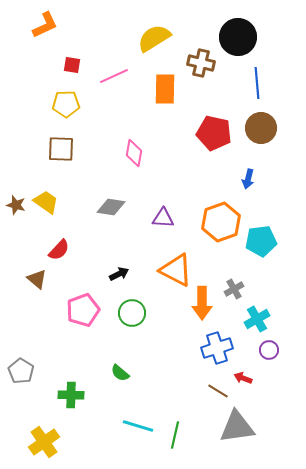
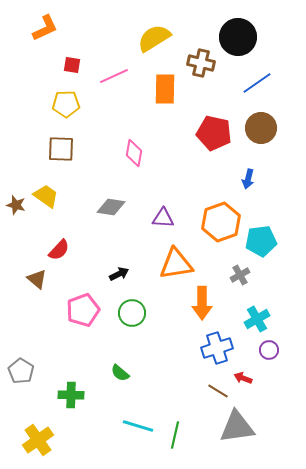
orange L-shape: moved 3 px down
blue line: rotated 60 degrees clockwise
yellow trapezoid: moved 6 px up
orange triangle: moved 6 px up; rotated 36 degrees counterclockwise
gray cross: moved 6 px right, 14 px up
yellow cross: moved 6 px left, 2 px up
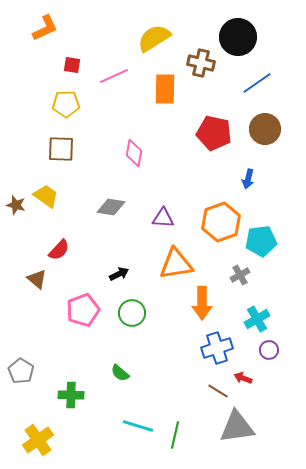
brown circle: moved 4 px right, 1 px down
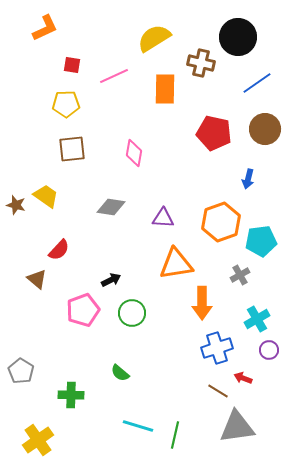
brown square: moved 11 px right; rotated 8 degrees counterclockwise
black arrow: moved 8 px left, 6 px down
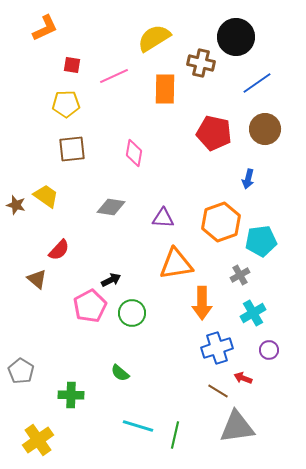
black circle: moved 2 px left
pink pentagon: moved 7 px right, 4 px up; rotated 8 degrees counterclockwise
cyan cross: moved 4 px left, 6 px up
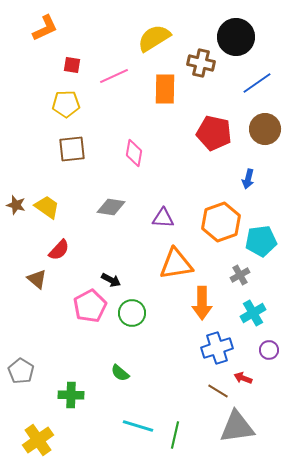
yellow trapezoid: moved 1 px right, 11 px down
black arrow: rotated 54 degrees clockwise
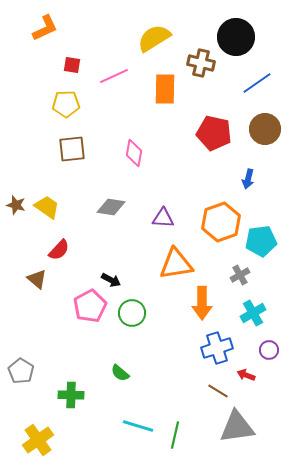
red arrow: moved 3 px right, 3 px up
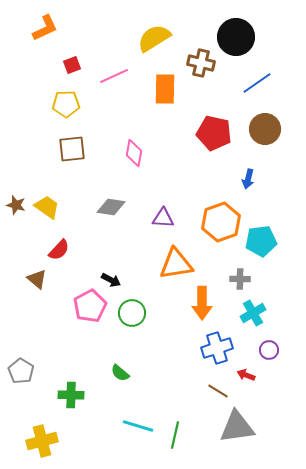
red square: rotated 30 degrees counterclockwise
gray cross: moved 4 px down; rotated 30 degrees clockwise
yellow cross: moved 4 px right, 1 px down; rotated 20 degrees clockwise
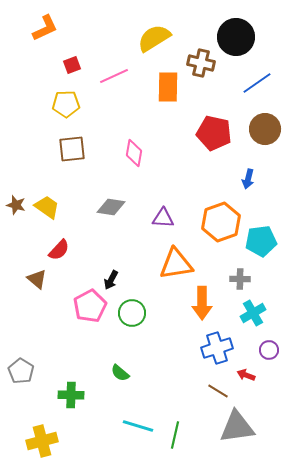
orange rectangle: moved 3 px right, 2 px up
black arrow: rotated 90 degrees clockwise
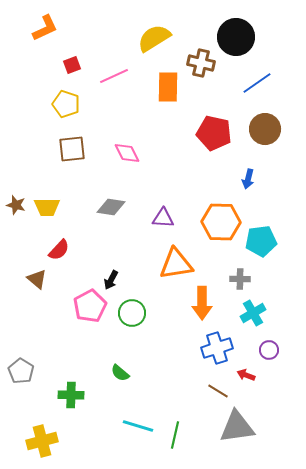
yellow pentagon: rotated 20 degrees clockwise
pink diamond: moved 7 px left; rotated 36 degrees counterclockwise
yellow trapezoid: rotated 144 degrees clockwise
orange hexagon: rotated 21 degrees clockwise
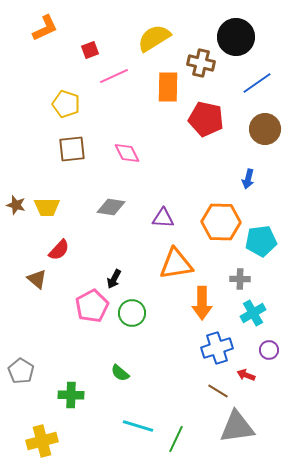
red square: moved 18 px right, 15 px up
red pentagon: moved 8 px left, 14 px up
black arrow: moved 3 px right, 1 px up
pink pentagon: moved 2 px right
green line: moved 1 px right, 4 px down; rotated 12 degrees clockwise
